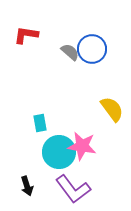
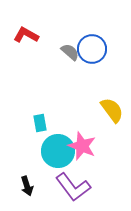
red L-shape: rotated 20 degrees clockwise
yellow semicircle: moved 1 px down
pink star: rotated 12 degrees clockwise
cyan circle: moved 1 px left, 1 px up
purple L-shape: moved 2 px up
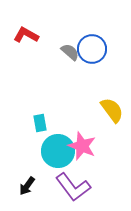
black arrow: rotated 54 degrees clockwise
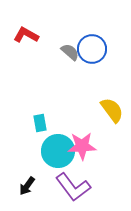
pink star: rotated 24 degrees counterclockwise
